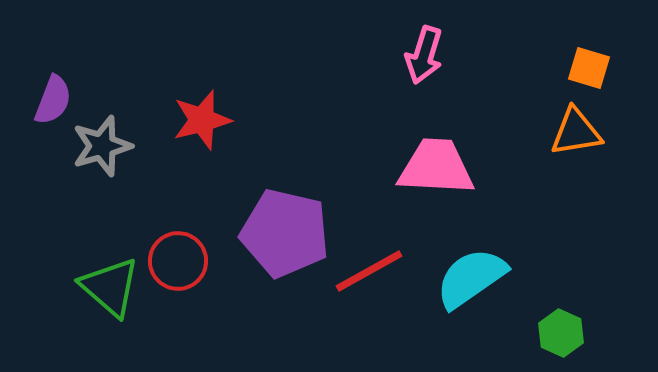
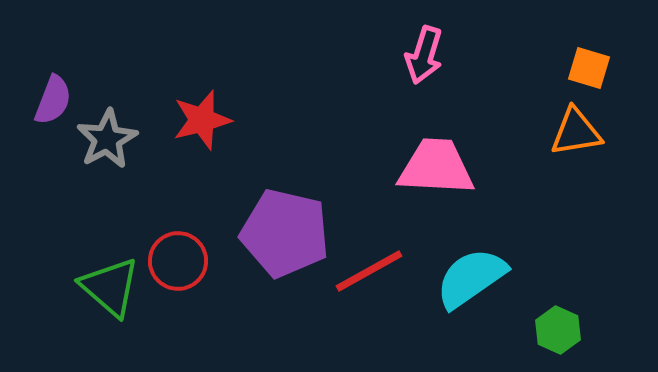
gray star: moved 5 px right, 7 px up; rotated 12 degrees counterclockwise
green hexagon: moved 3 px left, 3 px up
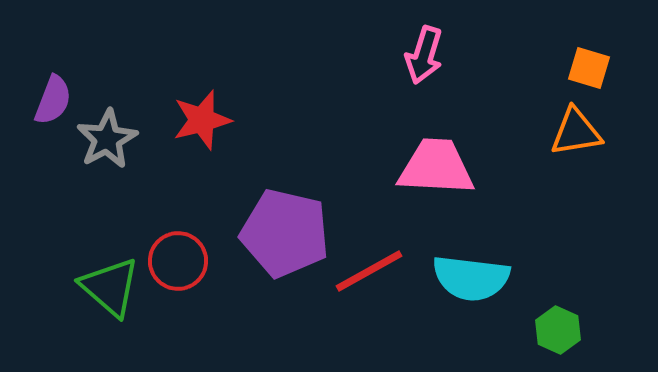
cyan semicircle: rotated 138 degrees counterclockwise
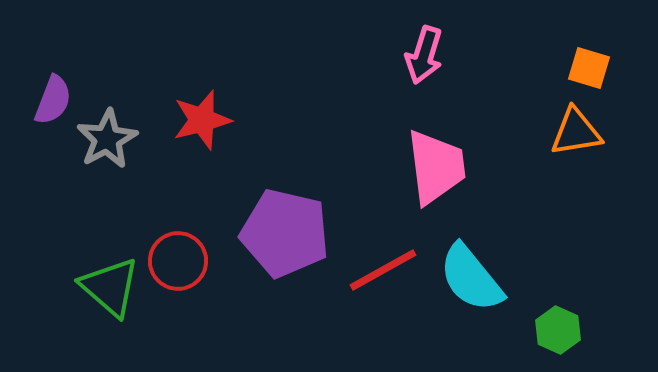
pink trapezoid: rotated 80 degrees clockwise
red line: moved 14 px right, 1 px up
cyan semicircle: rotated 44 degrees clockwise
